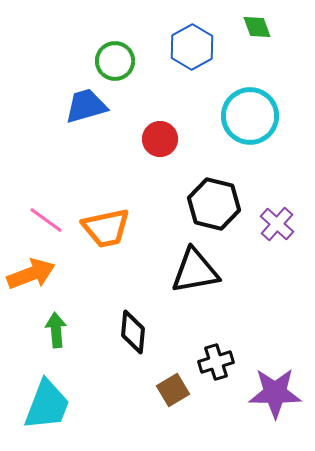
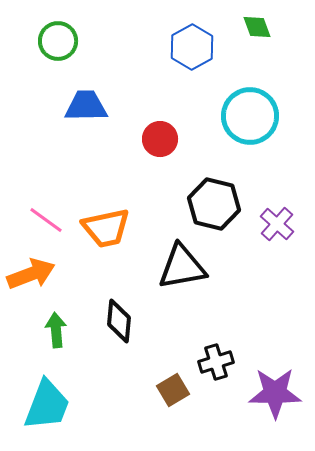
green circle: moved 57 px left, 20 px up
blue trapezoid: rotated 15 degrees clockwise
black triangle: moved 13 px left, 4 px up
black diamond: moved 14 px left, 11 px up
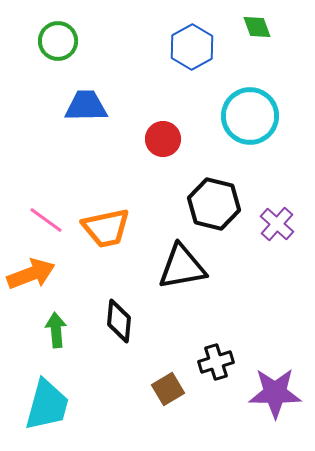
red circle: moved 3 px right
brown square: moved 5 px left, 1 px up
cyan trapezoid: rotated 6 degrees counterclockwise
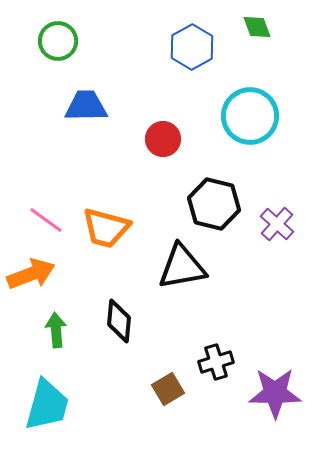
orange trapezoid: rotated 27 degrees clockwise
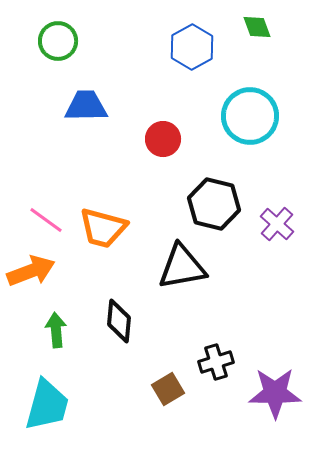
orange trapezoid: moved 3 px left
orange arrow: moved 3 px up
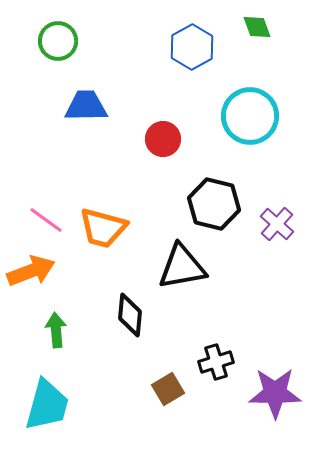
black diamond: moved 11 px right, 6 px up
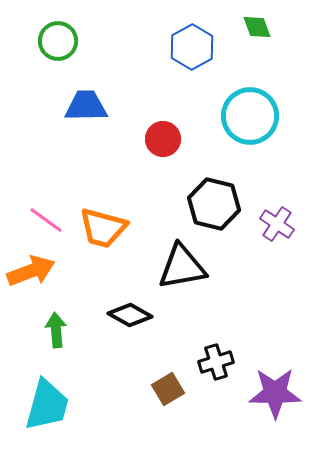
purple cross: rotated 8 degrees counterclockwise
black diamond: rotated 66 degrees counterclockwise
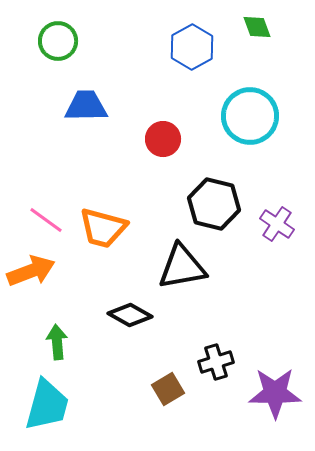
green arrow: moved 1 px right, 12 px down
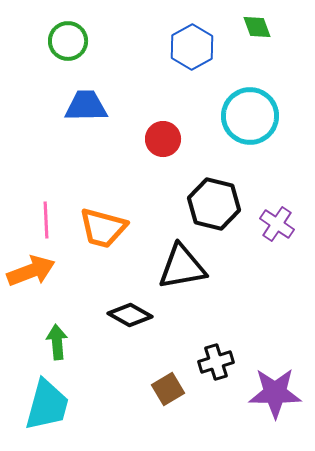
green circle: moved 10 px right
pink line: rotated 51 degrees clockwise
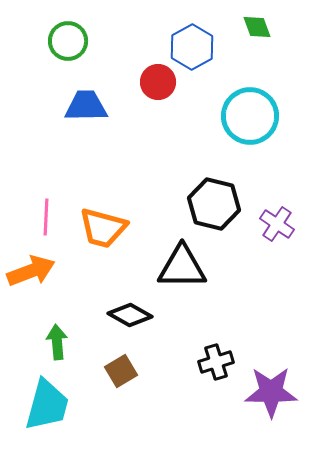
red circle: moved 5 px left, 57 px up
pink line: moved 3 px up; rotated 6 degrees clockwise
black triangle: rotated 10 degrees clockwise
brown square: moved 47 px left, 18 px up
purple star: moved 4 px left, 1 px up
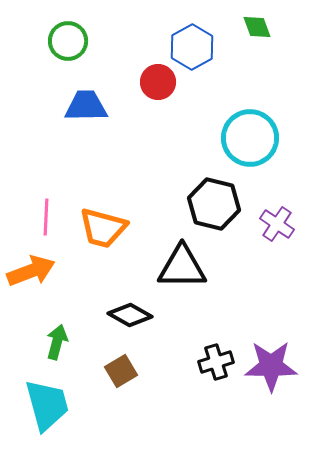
cyan circle: moved 22 px down
green arrow: rotated 20 degrees clockwise
purple star: moved 26 px up
cyan trapezoid: rotated 30 degrees counterclockwise
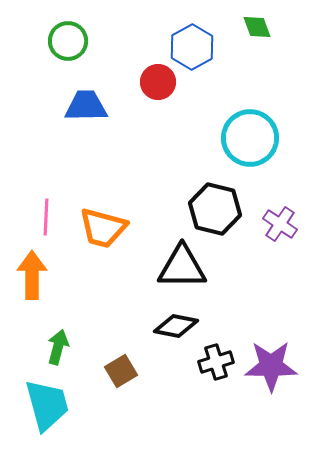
black hexagon: moved 1 px right, 5 px down
purple cross: moved 3 px right
orange arrow: moved 1 px right, 4 px down; rotated 69 degrees counterclockwise
black diamond: moved 46 px right, 11 px down; rotated 18 degrees counterclockwise
green arrow: moved 1 px right, 5 px down
